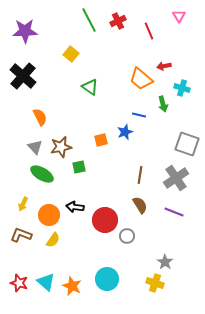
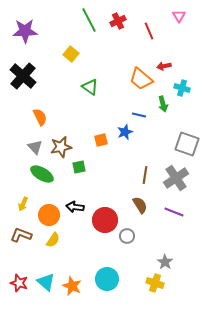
brown line: moved 5 px right
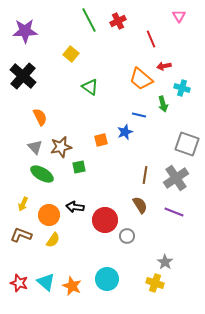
red line: moved 2 px right, 8 px down
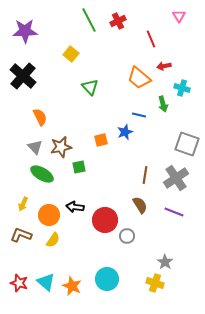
orange trapezoid: moved 2 px left, 1 px up
green triangle: rotated 12 degrees clockwise
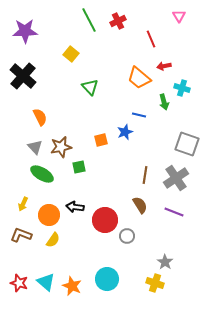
green arrow: moved 1 px right, 2 px up
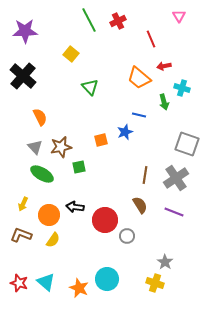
orange star: moved 7 px right, 2 px down
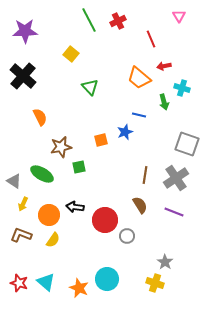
gray triangle: moved 21 px left, 34 px down; rotated 14 degrees counterclockwise
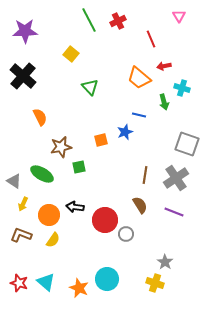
gray circle: moved 1 px left, 2 px up
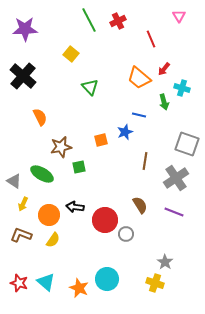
purple star: moved 2 px up
red arrow: moved 3 px down; rotated 40 degrees counterclockwise
brown line: moved 14 px up
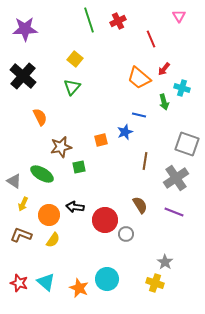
green line: rotated 10 degrees clockwise
yellow square: moved 4 px right, 5 px down
green triangle: moved 18 px left; rotated 24 degrees clockwise
